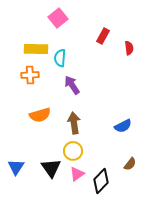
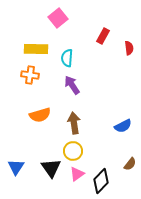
cyan semicircle: moved 7 px right
orange cross: rotated 12 degrees clockwise
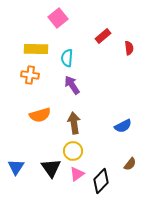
red rectangle: rotated 21 degrees clockwise
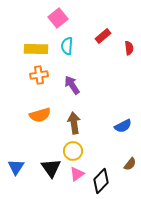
cyan semicircle: moved 12 px up
orange cross: moved 9 px right; rotated 18 degrees counterclockwise
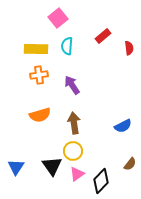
black triangle: moved 1 px right, 2 px up
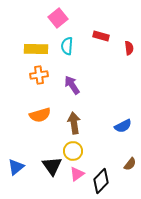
red rectangle: moved 2 px left; rotated 56 degrees clockwise
blue triangle: rotated 18 degrees clockwise
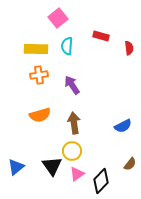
yellow circle: moved 1 px left
